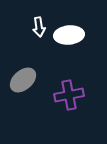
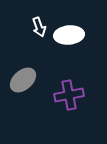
white arrow: rotated 12 degrees counterclockwise
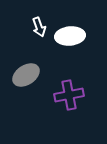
white ellipse: moved 1 px right, 1 px down
gray ellipse: moved 3 px right, 5 px up; rotated 8 degrees clockwise
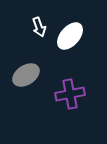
white ellipse: rotated 44 degrees counterclockwise
purple cross: moved 1 px right, 1 px up
